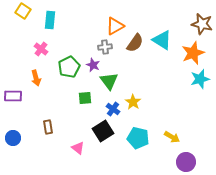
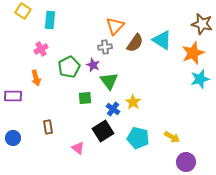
orange triangle: rotated 18 degrees counterclockwise
pink cross: rotated 24 degrees clockwise
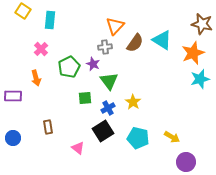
pink cross: rotated 16 degrees counterclockwise
purple star: moved 1 px up
blue cross: moved 5 px left, 1 px up; rotated 24 degrees clockwise
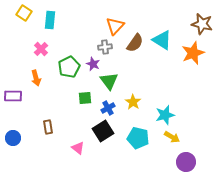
yellow square: moved 1 px right, 2 px down
cyan star: moved 35 px left, 36 px down
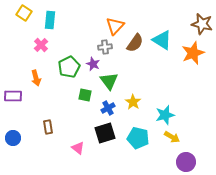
pink cross: moved 4 px up
green square: moved 3 px up; rotated 16 degrees clockwise
black square: moved 2 px right, 2 px down; rotated 15 degrees clockwise
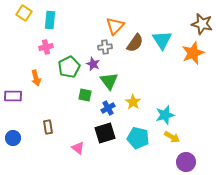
cyan triangle: rotated 25 degrees clockwise
pink cross: moved 5 px right, 2 px down; rotated 32 degrees clockwise
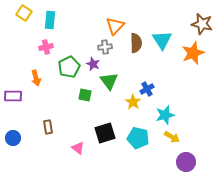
brown semicircle: moved 1 px right; rotated 36 degrees counterclockwise
blue cross: moved 39 px right, 19 px up
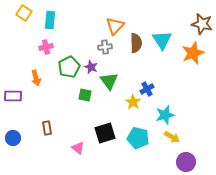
purple star: moved 2 px left, 3 px down
brown rectangle: moved 1 px left, 1 px down
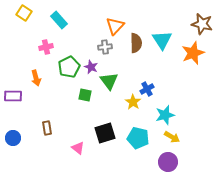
cyan rectangle: moved 9 px right; rotated 48 degrees counterclockwise
purple circle: moved 18 px left
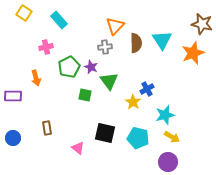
black square: rotated 30 degrees clockwise
